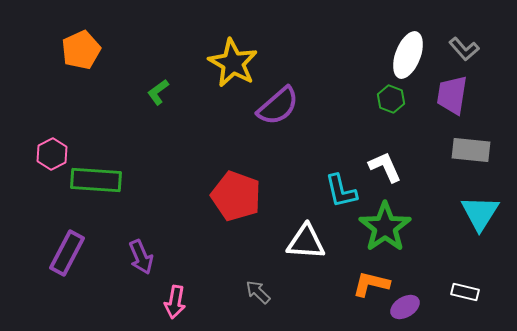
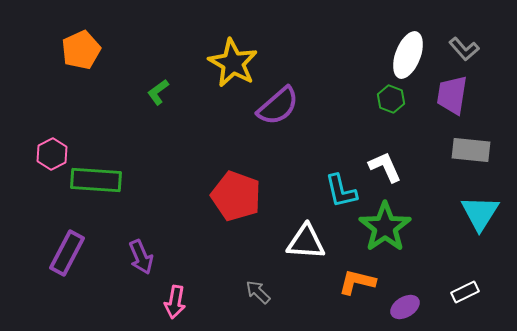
orange L-shape: moved 14 px left, 2 px up
white rectangle: rotated 40 degrees counterclockwise
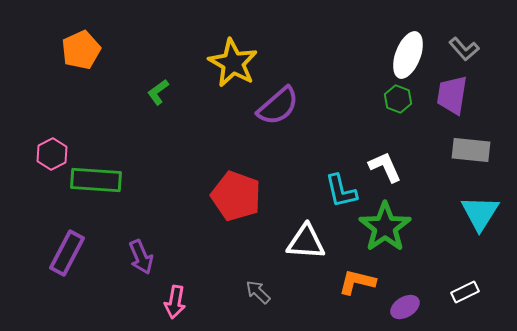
green hexagon: moved 7 px right
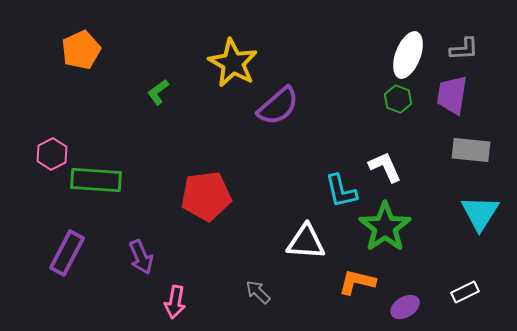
gray L-shape: rotated 52 degrees counterclockwise
red pentagon: moved 30 px left; rotated 27 degrees counterclockwise
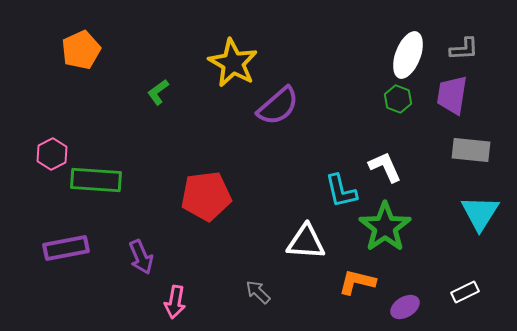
purple rectangle: moved 1 px left, 5 px up; rotated 51 degrees clockwise
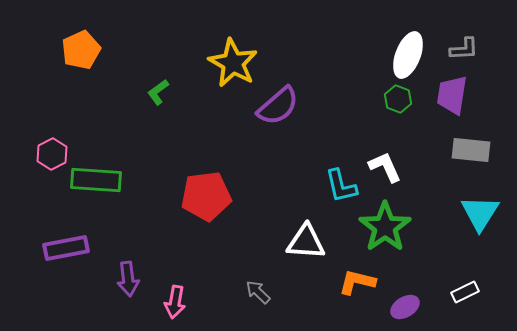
cyan L-shape: moved 5 px up
purple arrow: moved 13 px left, 22 px down; rotated 16 degrees clockwise
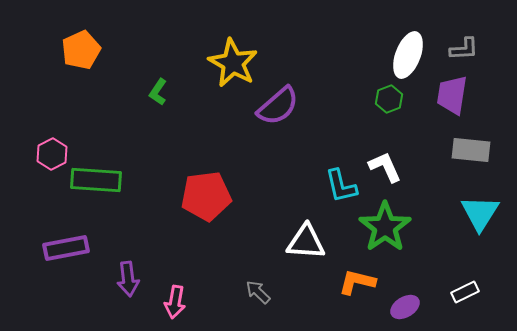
green L-shape: rotated 20 degrees counterclockwise
green hexagon: moved 9 px left; rotated 20 degrees clockwise
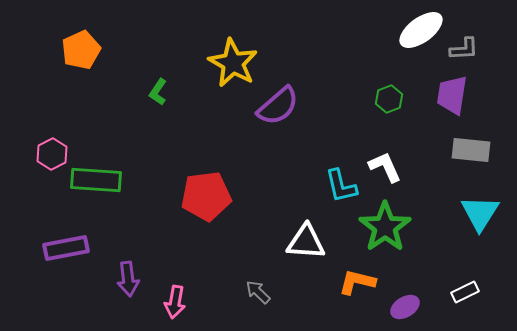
white ellipse: moved 13 px right, 25 px up; rotated 33 degrees clockwise
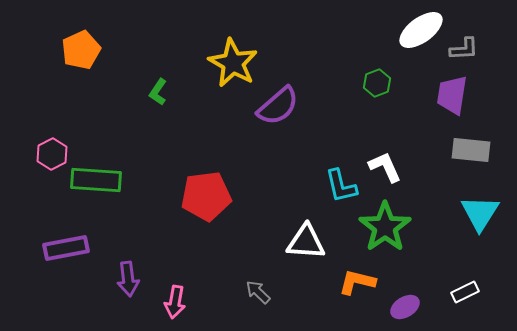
green hexagon: moved 12 px left, 16 px up
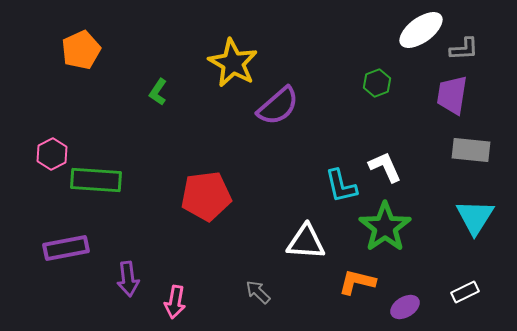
cyan triangle: moved 5 px left, 4 px down
